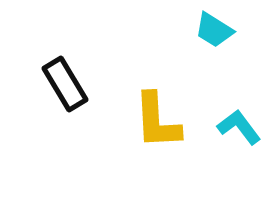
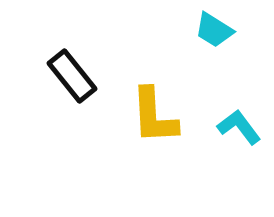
black rectangle: moved 7 px right, 8 px up; rotated 8 degrees counterclockwise
yellow L-shape: moved 3 px left, 5 px up
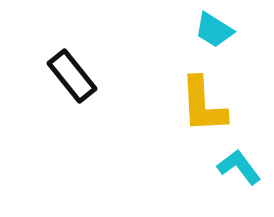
yellow L-shape: moved 49 px right, 11 px up
cyan L-shape: moved 40 px down
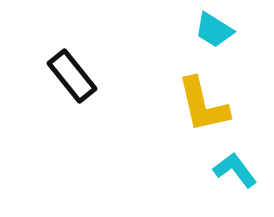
yellow L-shape: rotated 10 degrees counterclockwise
cyan L-shape: moved 4 px left, 3 px down
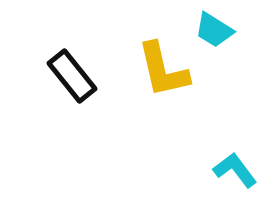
yellow L-shape: moved 40 px left, 35 px up
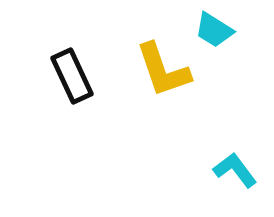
yellow L-shape: rotated 6 degrees counterclockwise
black rectangle: rotated 14 degrees clockwise
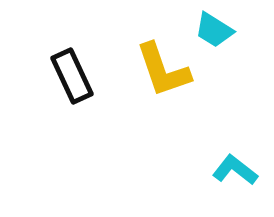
cyan L-shape: rotated 15 degrees counterclockwise
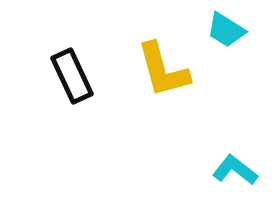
cyan trapezoid: moved 12 px right
yellow L-shape: rotated 4 degrees clockwise
